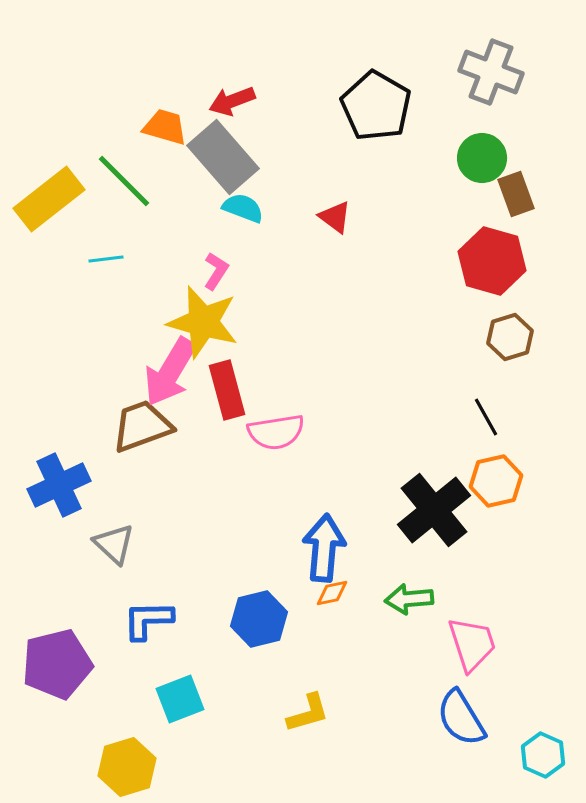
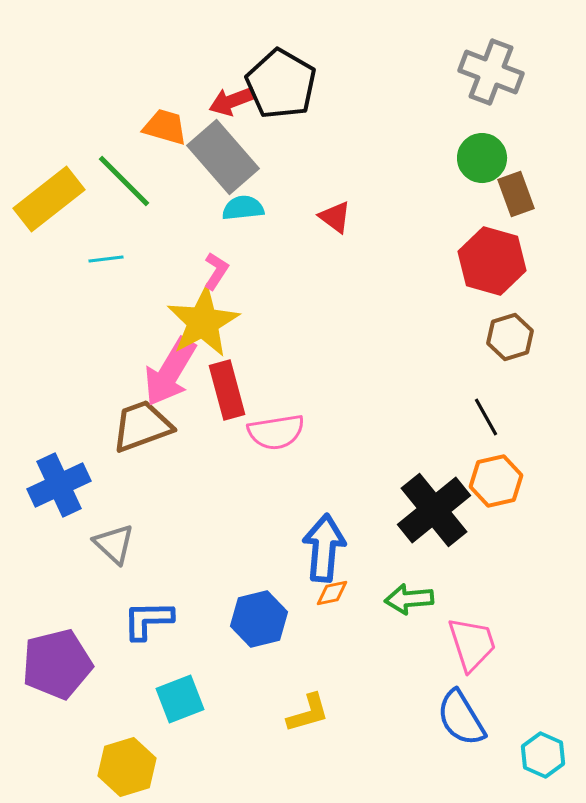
black pentagon: moved 95 px left, 22 px up
cyan semicircle: rotated 27 degrees counterclockwise
yellow star: rotated 28 degrees clockwise
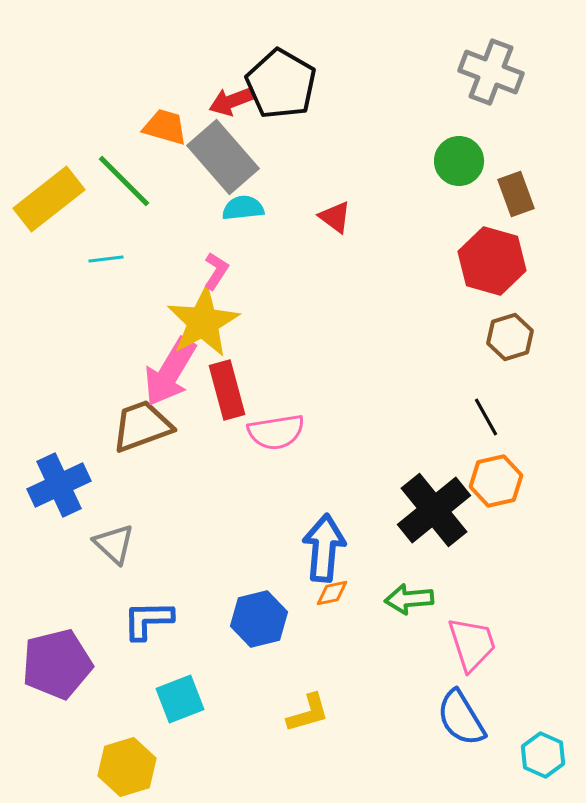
green circle: moved 23 px left, 3 px down
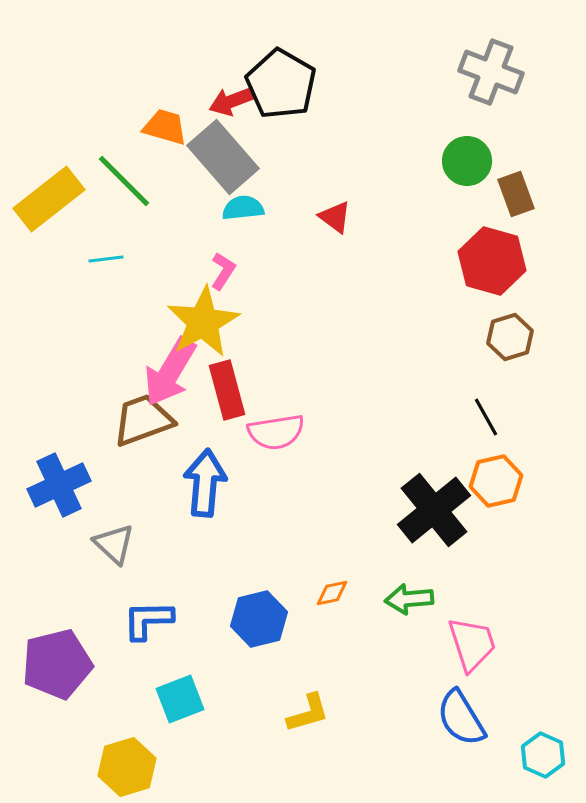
green circle: moved 8 px right
pink L-shape: moved 7 px right
brown trapezoid: moved 1 px right, 6 px up
blue arrow: moved 119 px left, 65 px up
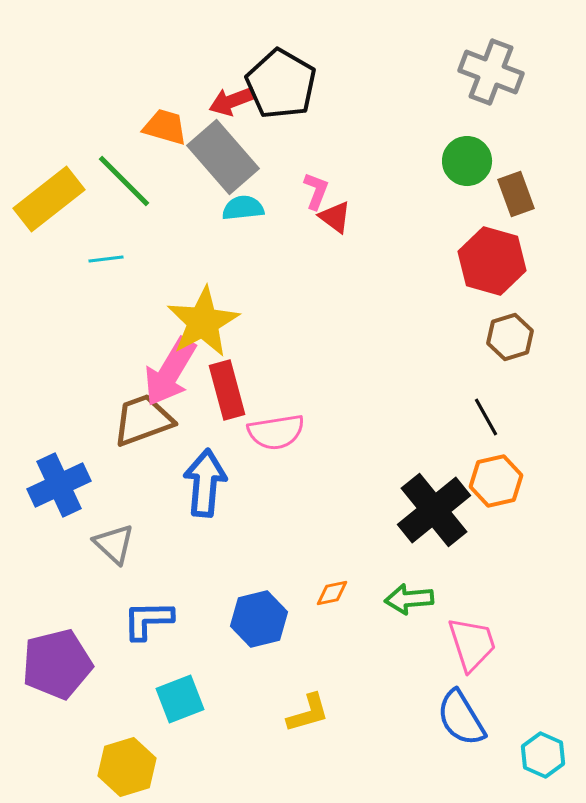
pink L-shape: moved 93 px right, 80 px up; rotated 12 degrees counterclockwise
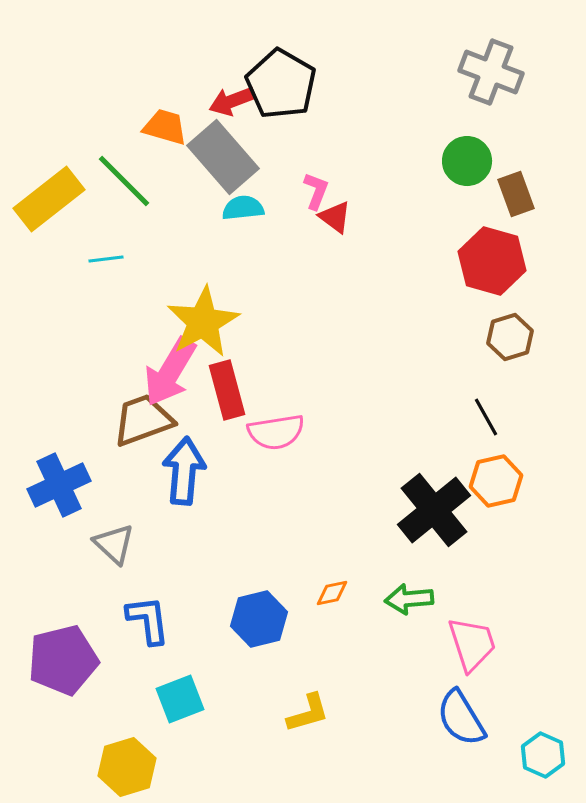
blue arrow: moved 21 px left, 12 px up
blue L-shape: rotated 84 degrees clockwise
purple pentagon: moved 6 px right, 4 px up
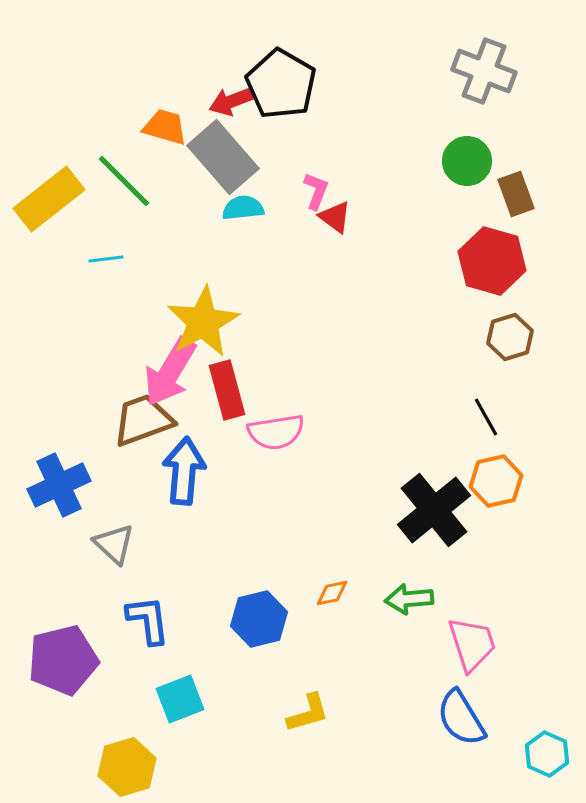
gray cross: moved 7 px left, 1 px up
cyan hexagon: moved 4 px right, 1 px up
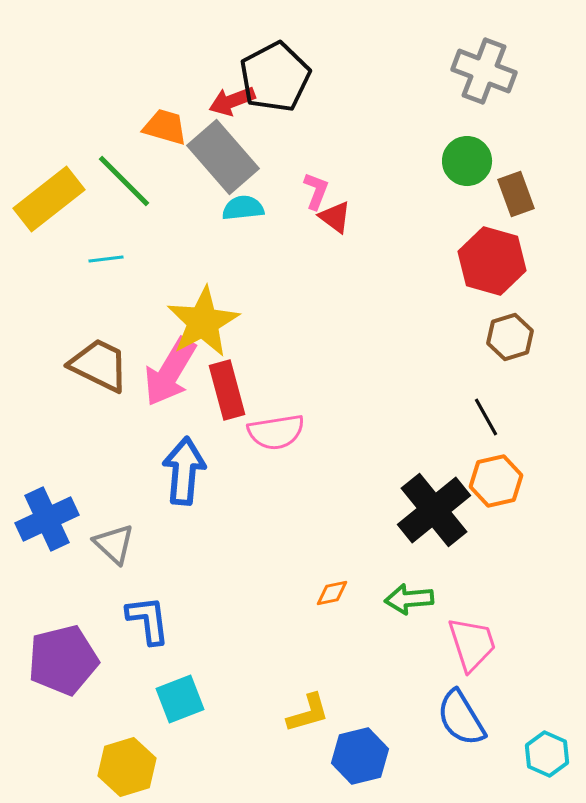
black pentagon: moved 6 px left, 7 px up; rotated 14 degrees clockwise
brown trapezoid: moved 44 px left, 55 px up; rotated 46 degrees clockwise
blue cross: moved 12 px left, 34 px down
blue hexagon: moved 101 px right, 137 px down
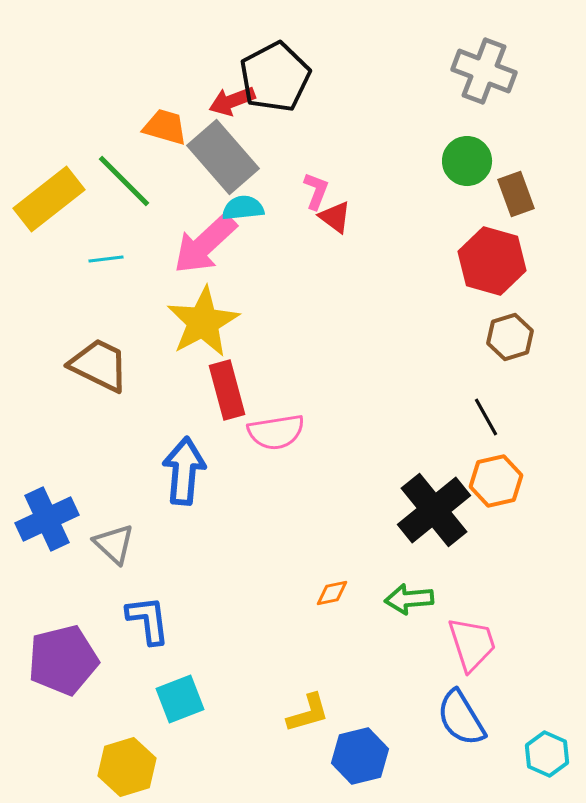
pink arrow: moved 35 px right, 128 px up; rotated 16 degrees clockwise
